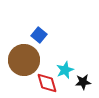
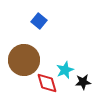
blue square: moved 14 px up
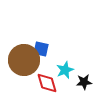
blue square: moved 2 px right, 28 px down; rotated 28 degrees counterclockwise
black star: moved 1 px right
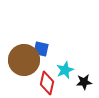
red diamond: rotated 30 degrees clockwise
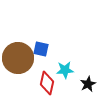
brown circle: moved 6 px left, 2 px up
cyan star: rotated 18 degrees clockwise
black star: moved 4 px right, 2 px down; rotated 21 degrees counterclockwise
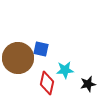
black star: rotated 14 degrees clockwise
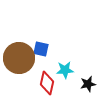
brown circle: moved 1 px right
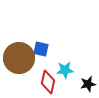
red diamond: moved 1 px right, 1 px up
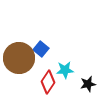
blue square: rotated 28 degrees clockwise
red diamond: rotated 20 degrees clockwise
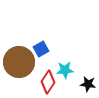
blue square: rotated 21 degrees clockwise
brown circle: moved 4 px down
black star: rotated 21 degrees clockwise
